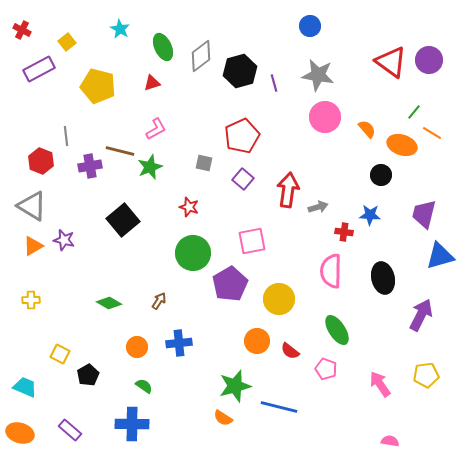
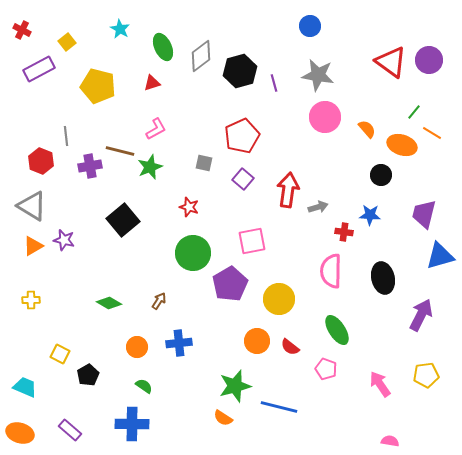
red semicircle at (290, 351): moved 4 px up
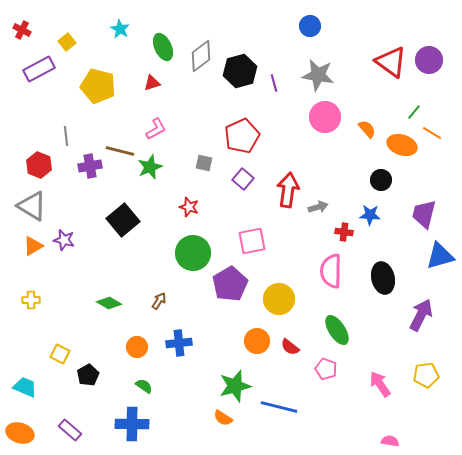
red hexagon at (41, 161): moved 2 px left, 4 px down
black circle at (381, 175): moved 5 px down
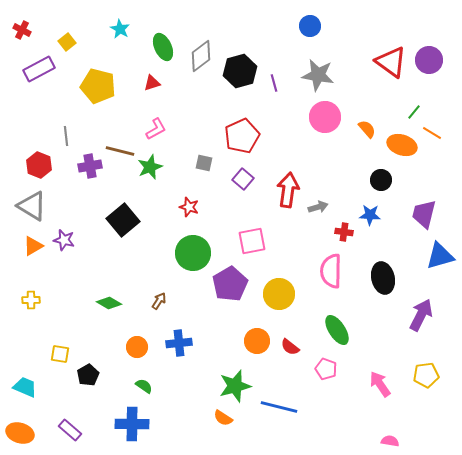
yellow circle at (279, 299): moved 5 px up
yellow square at (60, 354): rotated 18 degrees counterclockwise
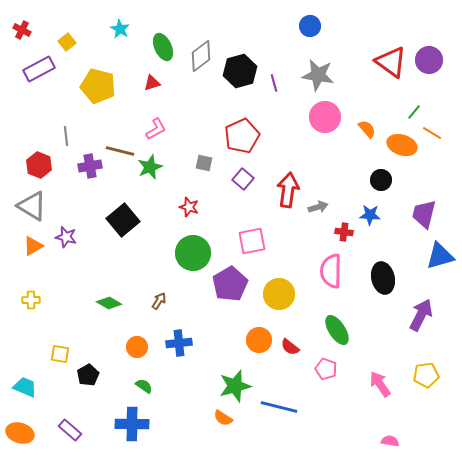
purple star at (64, 240): moved 2 px right, 3 px up
orange circle at (257, 341): moved 2 px right, 1 px up
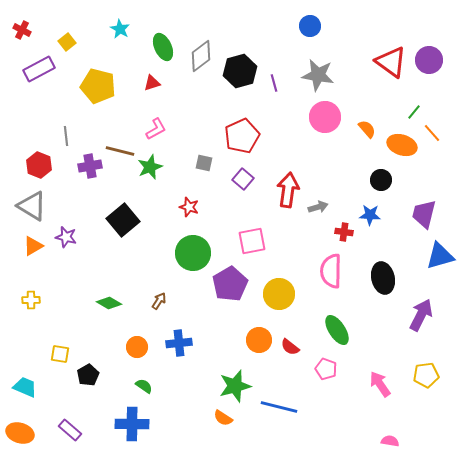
orange line at (432, 133): rotated 18 degrees clockwise
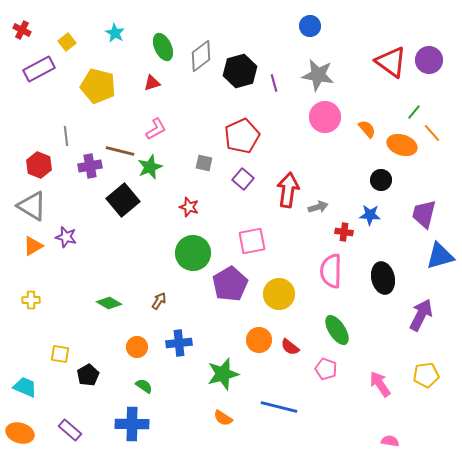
cyan star at (120, 29): moved 5 px left, 4 px down
black square at (123, 220): moved 20 px up
green star at (235, 386): moved 12 px left, 12 px up
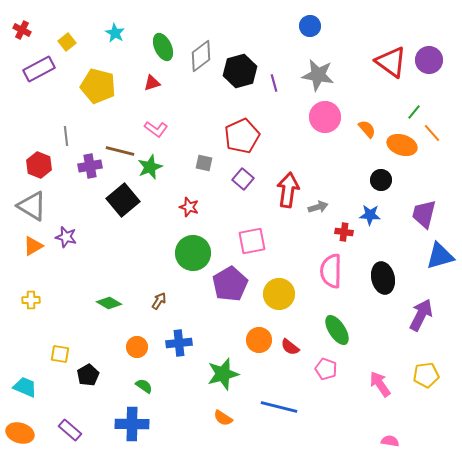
pink L-shape at (156, 129): rotated 65 degrees clockwise
